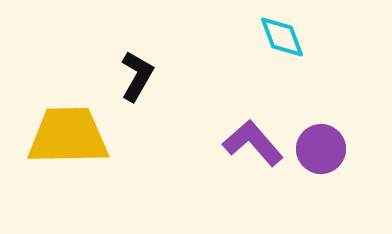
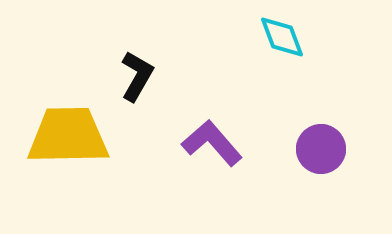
purple L-shape: moved 41 px left
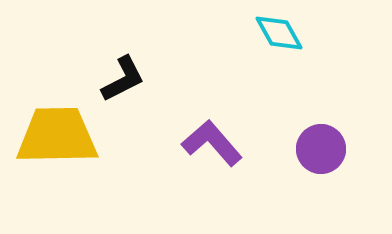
cyan diamond: moved 3 px left, 4 px up; rotated 9 degrees counterclockwise
black L-shape: moved 14 px left, 3 px down; rotated 33 degrees clockwise
yellow trapezoid: moved 11 px left
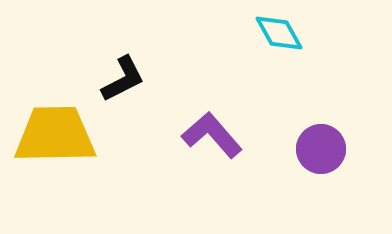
yellow trapezoid: moved 2 px left, 1 px up
purple L-shape: moved 8 px up
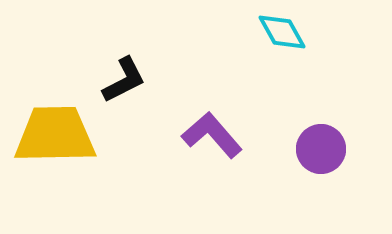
cyan diamond: moved 3 px right, 1 px up
black L-shape: moved 1 px right, 1 px down
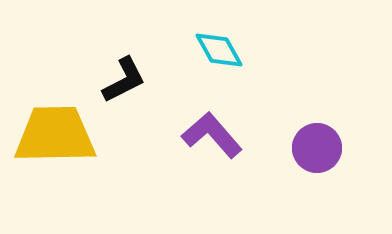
cyan diamond: moved 63 px left, 18 px down
purple circle: moved 4 px left, 1 px up
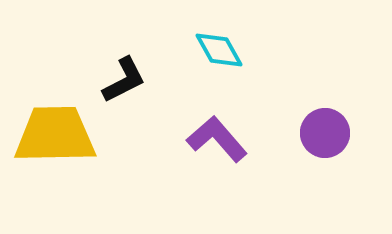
purple L-shape: moved 5 px right, 4 px down
purple circle: moved 8 px right, 15 px up
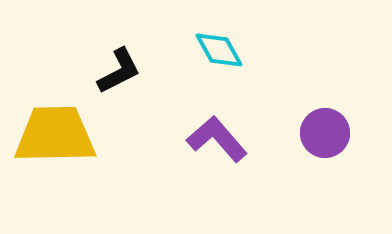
black L-shape: moved 5 px left, 9 px up
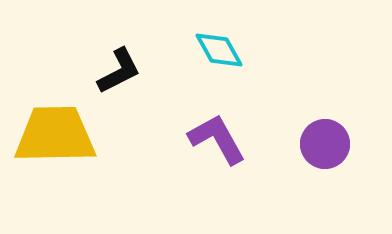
purple circle: moved 11 px down
purple L-shape: rotated 12 degrees clockwise
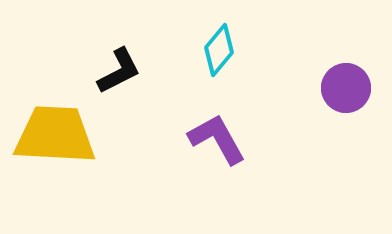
cyan diamond: rotated 69 degrees clockwise
yellow trapezoid: rotated 4 degrees clockwise
purple circle: moved 21 px right, 56 px up
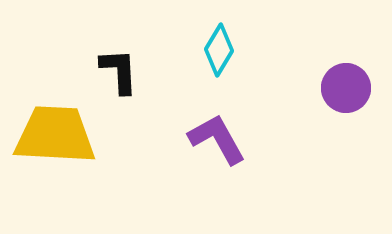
cyan diamond: rotated 9 degrees counterclockwise
black L-shape: rotated 66 degrees counterclockwise
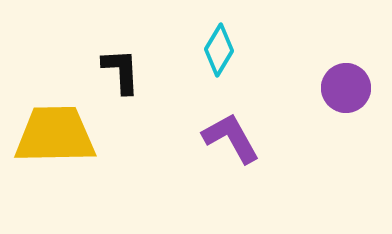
black L-shape: moved 2 px right
yellow trapezoid: rotated 4 degrees counterclockwise
purple L-shape: moved 14 px right, 1 px up
